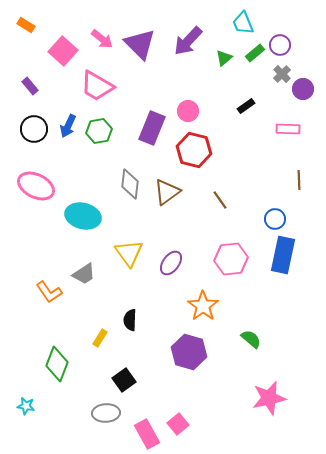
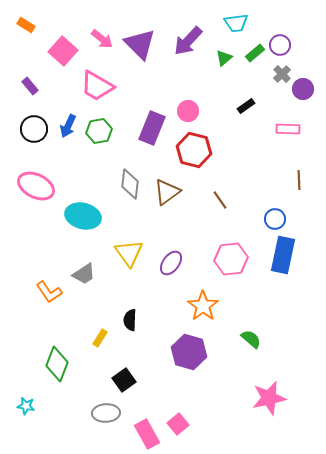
cyan trapezoid at (243, 23): moved 7 px left; rotated 75 degrees counterclockwise
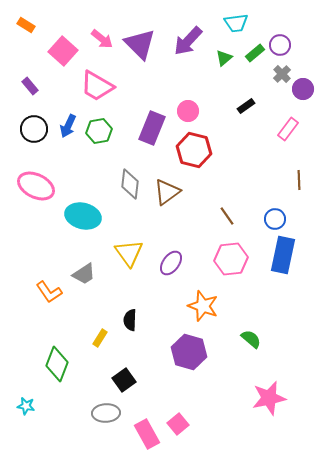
pink rectangle at (288, 129): rotated 55 degrees counterclockwise
brown line at (220, 200): moved 7 px right, 16 px down
orange star at (203, 306): rotated 16 degrees counterclockwise
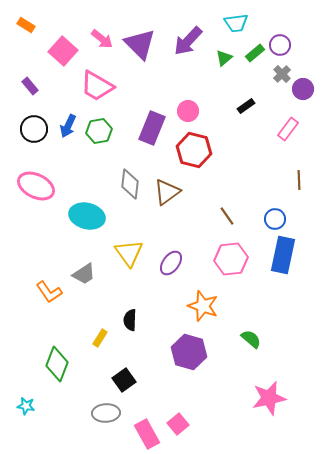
cyan ellipse at (83, 216): moved 4 px right
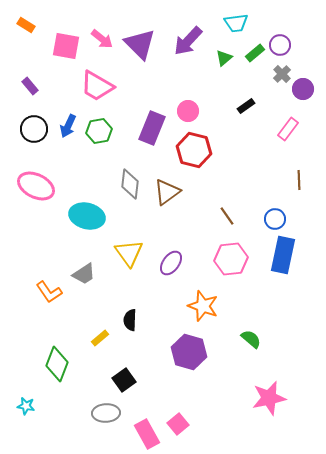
pink square at (63, 51): moved 3 px right, 5 px up; rotated 32 degrees counterclockwise
yellow rectangle at (100, 338): rotated 18 degrees clockwise
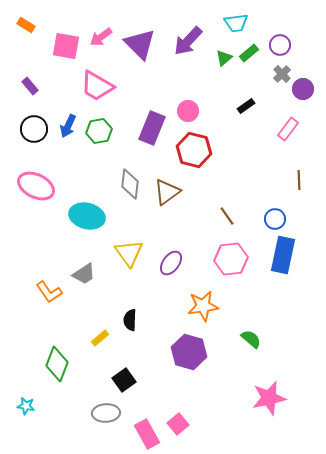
pink arrow at (102, 39): moved 1 px left, 2 px up; rotated 105 degrees clockwise
green rectangle at (255, 53): moved 6 px left
orange star at (203, 306): rotated 28 degrees counterclockwise
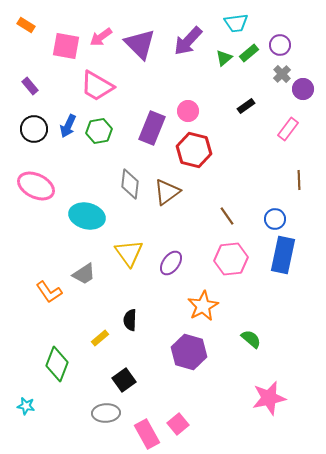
orange star at (203, 306): rotated 20 degrees counterclockwise
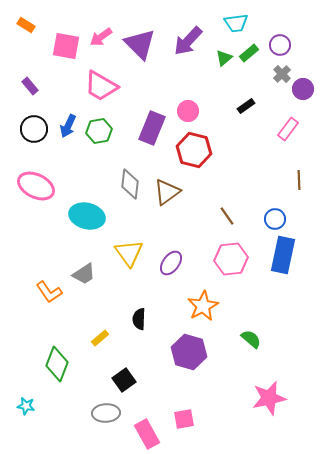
pink trapezoid at (97, 86): moved 4 px right
black semicircle at (130, 320): moved 9 px right, 1 px up
pink square at (178, 424): moved 6 px right, 5 px up; rotated 30 degrees clockwise
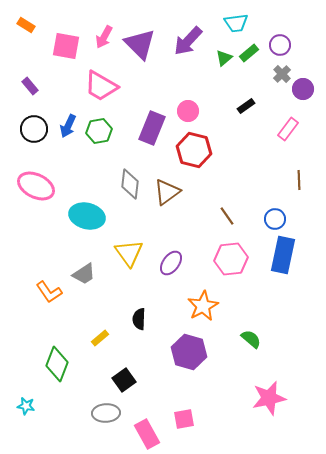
pink arrow at (101, 37): moved 3 px right; rotated 25 degrees counterclockwise
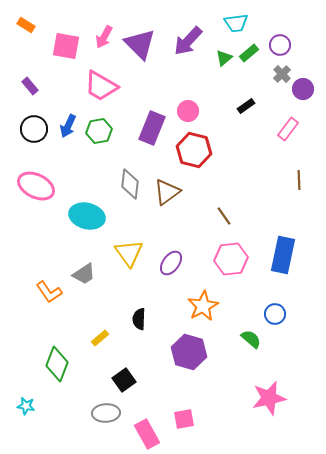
brown line at (227, 216): moved 3 px left
blue circle at (275, 219): moved 95 px down
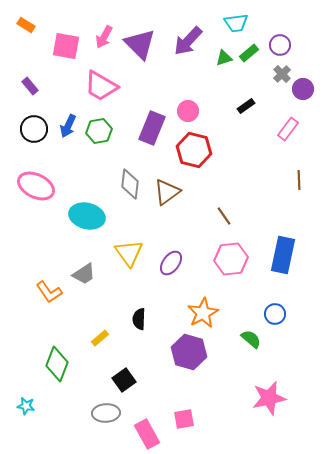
green triangle at (224, 58): rotated 24 degrees clockwise
orange star at (203, 306): moved 7 px down
